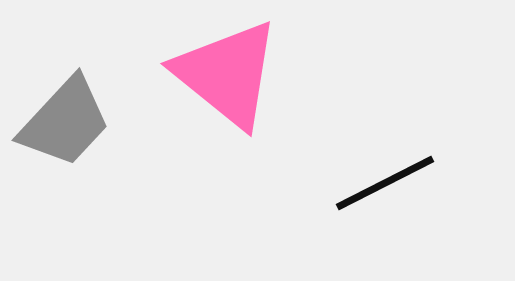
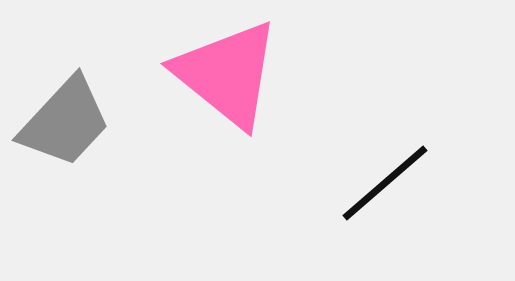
black line: rotated 14 degrees counterclockwise
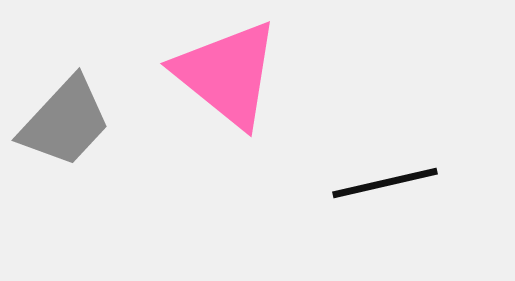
black line: rotated 28 degrees clockwise
